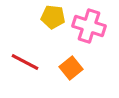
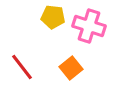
red line: moved 3 px left, 5 px down; rotated 24 degrees clockwise
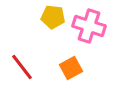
orange square: rotated 10 degrees clockwise
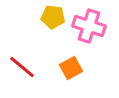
red line: rotated 12 degrees counterclockwise
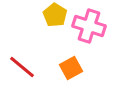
yellow pentagon: moved 2 px right, 2 px up; rotated 25 degrees clockwise
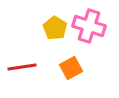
yellow pentagon: moved 13 px down
red line: rotated 48 degrees counterclockwise
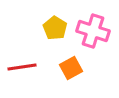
pink cross: moved 4 px right, 5 px down
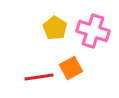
red line: moved 17 px right, 10 px down
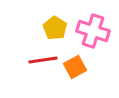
orange square: moved 4 px right, 1 px up
red line: moved 4 px right, 17 px up
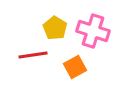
red line: moved 10 px left, 5 px up
